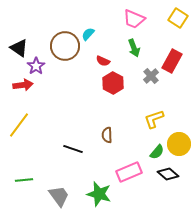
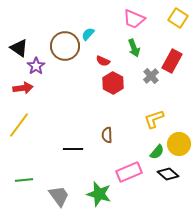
red arrow: moved 3 px down
black line: rotated 18 degrees counterclockwise
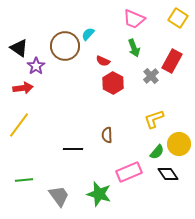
black diamond: rotated 15 degrees clockwise
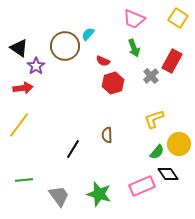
red hexagon: rotated 15 degrees clockwise
black line: rotated 60 degrees counterclockwise
pink rectangle: moved 13 px right, 14 px down
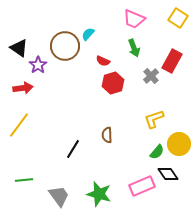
purple star: moved 2 px right, 1 px up
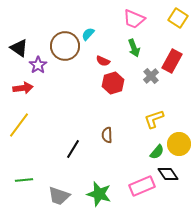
gray trapezoid: rotated 145 degrees clockwise
